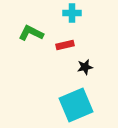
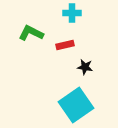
black star: rotated 21 degrees clockwise
cyan square: rotated 12 degrees counterclockwise
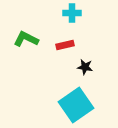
green L-shape: moved 5 px left, 6 px down
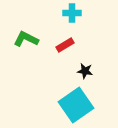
red rectangle: rotated 18 degrees counterclockwise
black star: moved 4 px down
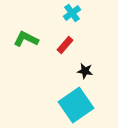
cyan cross: rotated 36 degrees counterclockwise
red rectangle: rotated 18 degrees counterclockwise
